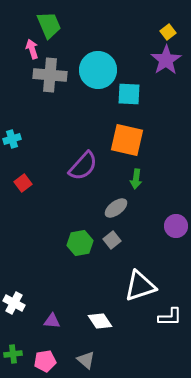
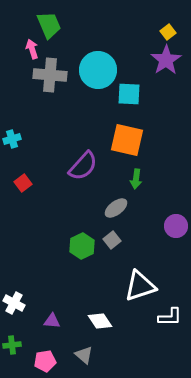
green hexagon: moved 2 px right, 3 px down; rotated 15 degrees counterclockwise
green cross: moved 1 px left, 9 px up
gray triangle: moved 2 px left, 5 px up
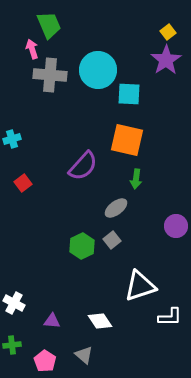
pink pentagon: rotated 30 degrees counterclockwise
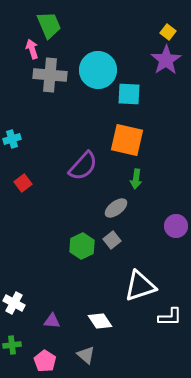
yellow square: rotated 14 degrees counterclockwise
gray triangle: moved 2 px right
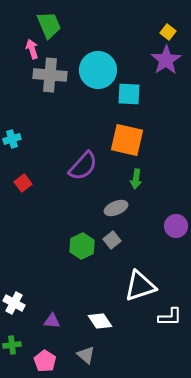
gray ellipse: rotated 15 degrees clockwise
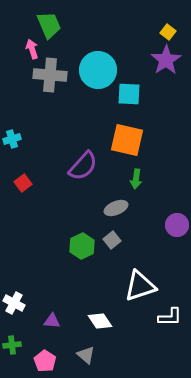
purple circle: moved 1 px right, 1 px up
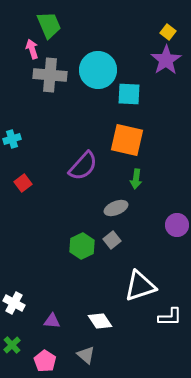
green cross: rotated 36 degrees counterclockwise
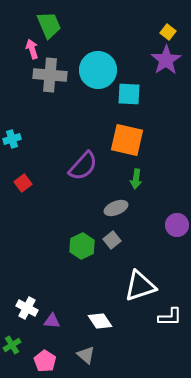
white cross: moved 13 px right, 5 px down
green cross: rotated 12 degrees clockwise
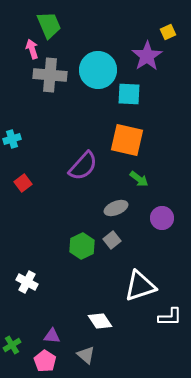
yellow square: rotated 28 degrees clockwise
purple star: moved 19 px left, 4 px up
green arrow: moved 3 px right; rotated 60 degrees counterclockwise
purple circle: moved 15 px left, 7 px up
white cross: moved 26 px up
purple triangle: moved 15 px down
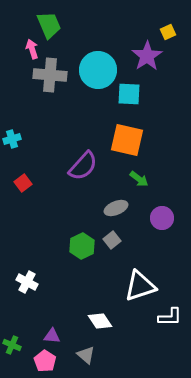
green cross: rotated 36 degrees counterclockwise
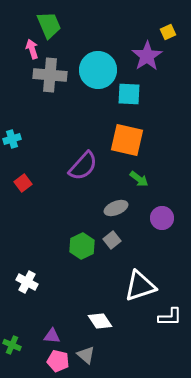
pink pentagon: moved 13 px right; rotated 20 degrees counterclockwise
